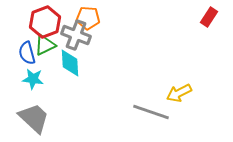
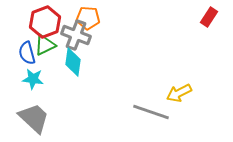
cyan diamond: moved 3 px right, 1 px up; rotated 12 degrees clockwise
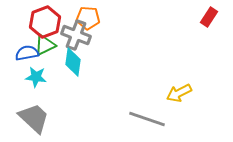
blue semicircle: rotated 95 degrees clockwise
cyan star: moved 3 px right, 2 px up
gray line: moved 4 px left, 7 px down
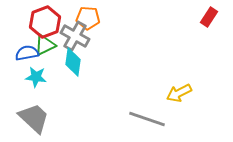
gray cross: moved 1 px left, 1 px down; rotated 8 degrees clockwise
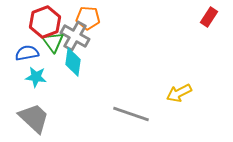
green triangle: moved 8 px right, 3 px up; rotated 40 degrees counterclockwise
gray line: moved 16 px left, 5 px up
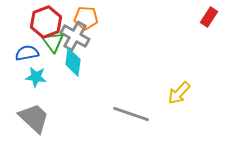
orange pentagon: moved 2 px left
red hexagon: moved 1 px right
yellow arrow: rotated 20 degrees counterclockwise
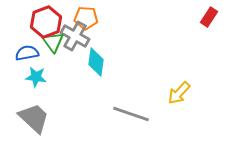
cyan diamond: moved 23 px right
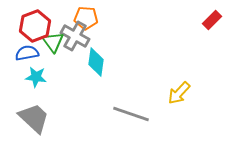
red rectangle: moved 3 px right, 3 px down; rotated 12 degrees clockwise
red hexagon: moved 11 px left, 4 px down
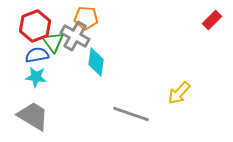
blue semicircle: moved 10 px right, 2 px down
gray trapezoid: moved 1 px left, 2 px up; rotated 12 degrees counterclockwise
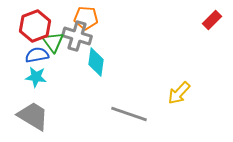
gray cross: moved 2 px right; rotated 12 degrees counterclockwise
gray line: moved 2 px left
